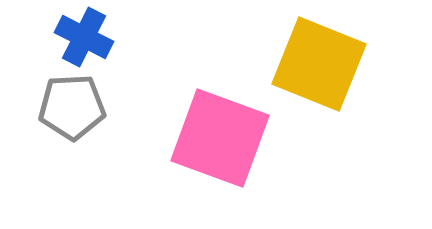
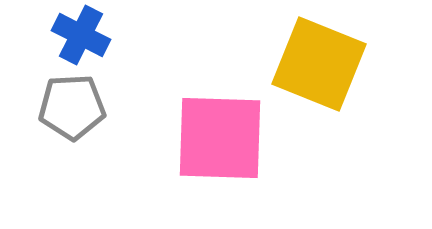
blue cross: moved 3 px left, 2 px up
pink square: rotated 18 degrees counterclockwise
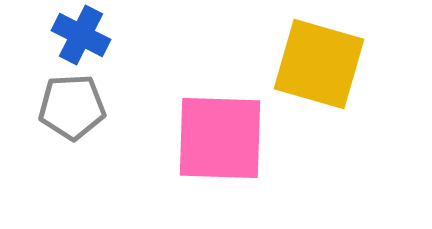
yellow square: rotated 6 degrees counterclockwise
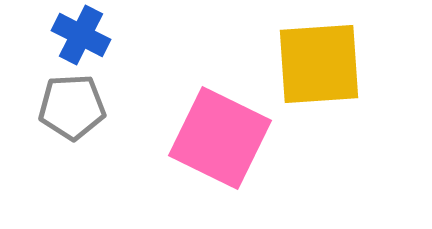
yellow square: rotated 20 degrees counterclockwise
pink square: rotated 24 degrees clockwise
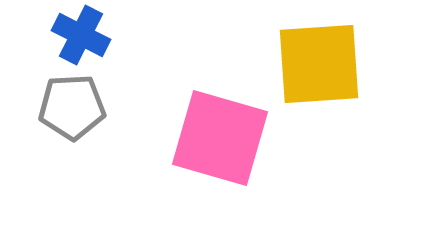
pink square: rotated 10 degrees counterclockwise
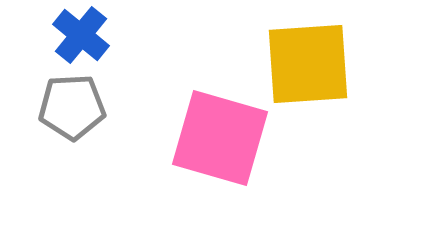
blue cross: rotated 12 degrees clockwise
yellow square: moved 11 px left
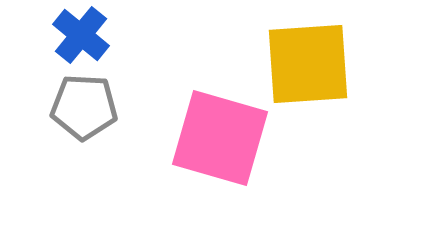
gray pentagon: moved 12 px right; rotated 6 degrees clockwise
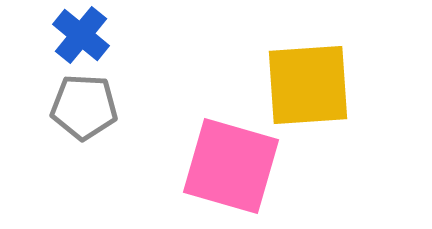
yellow square: moved 21 px down
pink square: moved 11 px right, 28 px down
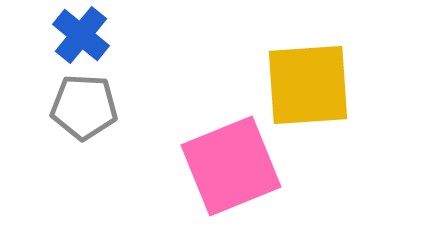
pink square: rotated 38 degrees counterclockwise
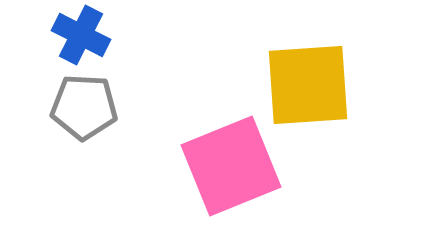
blue cross: rotated 12 degrees counterclockwise
